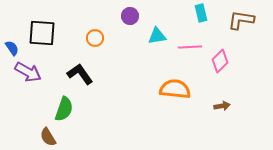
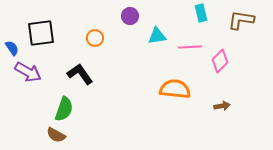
black square: moved 1 px left; rotated 12 degrees counterclockwise
brown semicircle: moved 8 px right, 2 px up; rotated 30 degrees counterclockwise
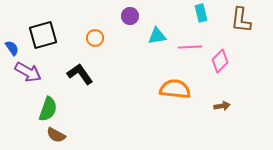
brown L-shape: rotated 92 degrees counterclockwise
black square: moved 2 px right, 2 px down; rotated 8 degrees counterclockwise
green semicircle: moved 16 px left
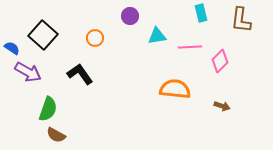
black square: rotated 32 degrees counterclockwise
blue semicircle: rotated 21 degrees counterclockwise
brown arrow: rotated 28 degrees clockwise
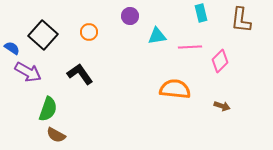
orange circle: moved 6 px left, 6 px up
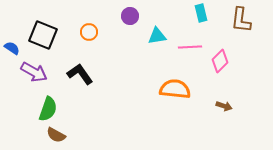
black square: rotated 20 degrees counterclockwise
purple arrow: moved 6 px right
brown arrow: moved 2 px right
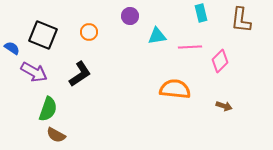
black L-shape: rotated 92 degrees clockwise
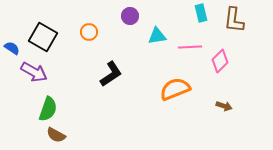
brown L-shape: moved 7 px left
black square: moved 2 px down; rotated 8 degrees clockwise
black L-shape: moved 31 px right
orange semicircle: rotated 28 degrees counterclockwise
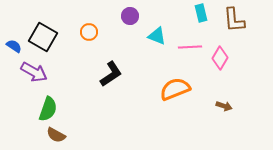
brown L-shape: rotated 12 degrees counterclockwise
cyan triangle: rotated 30 degrees clockwise
blue semicircle: moved 2 px right, 2 px up
pink diamond: moved 3 px up; rotated 15 degrees counterclockwise
